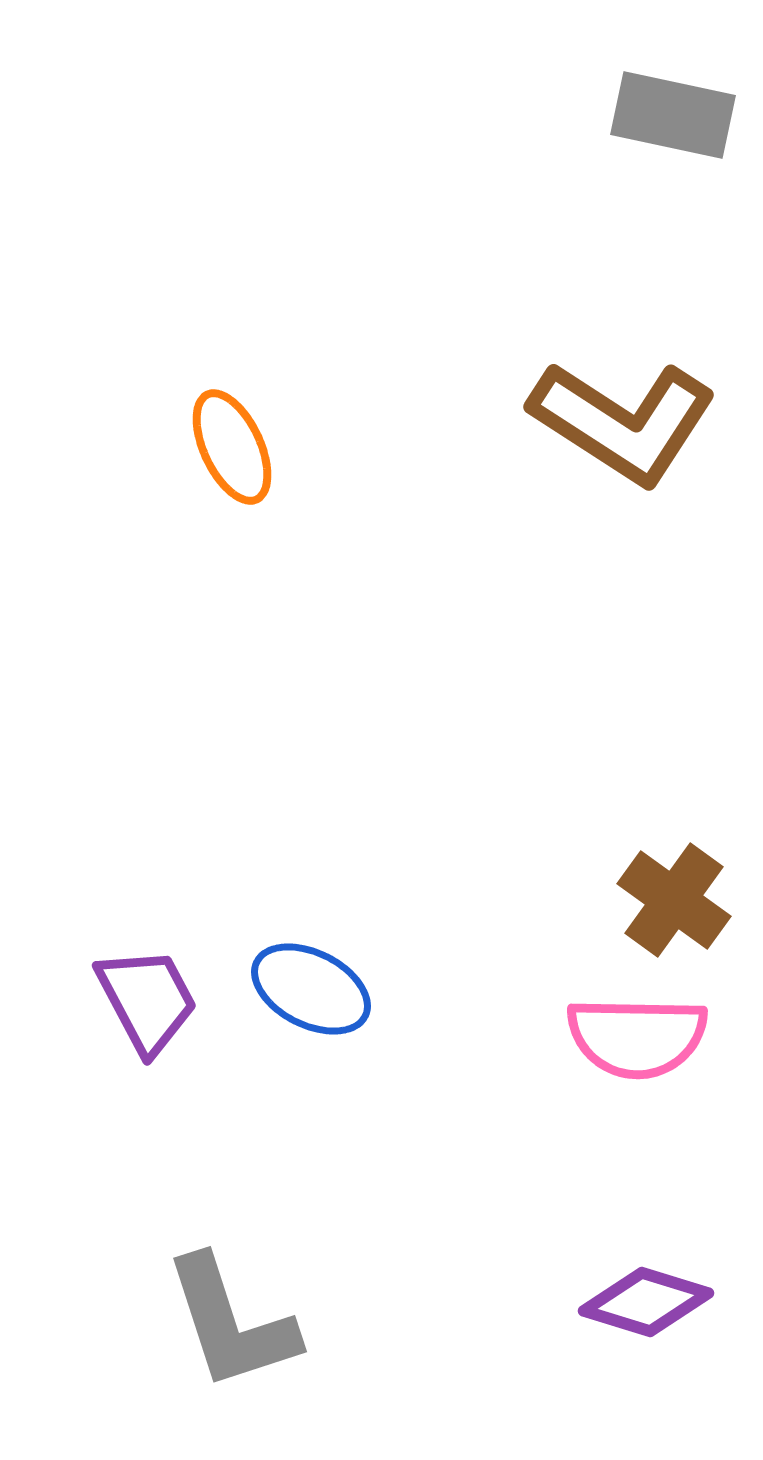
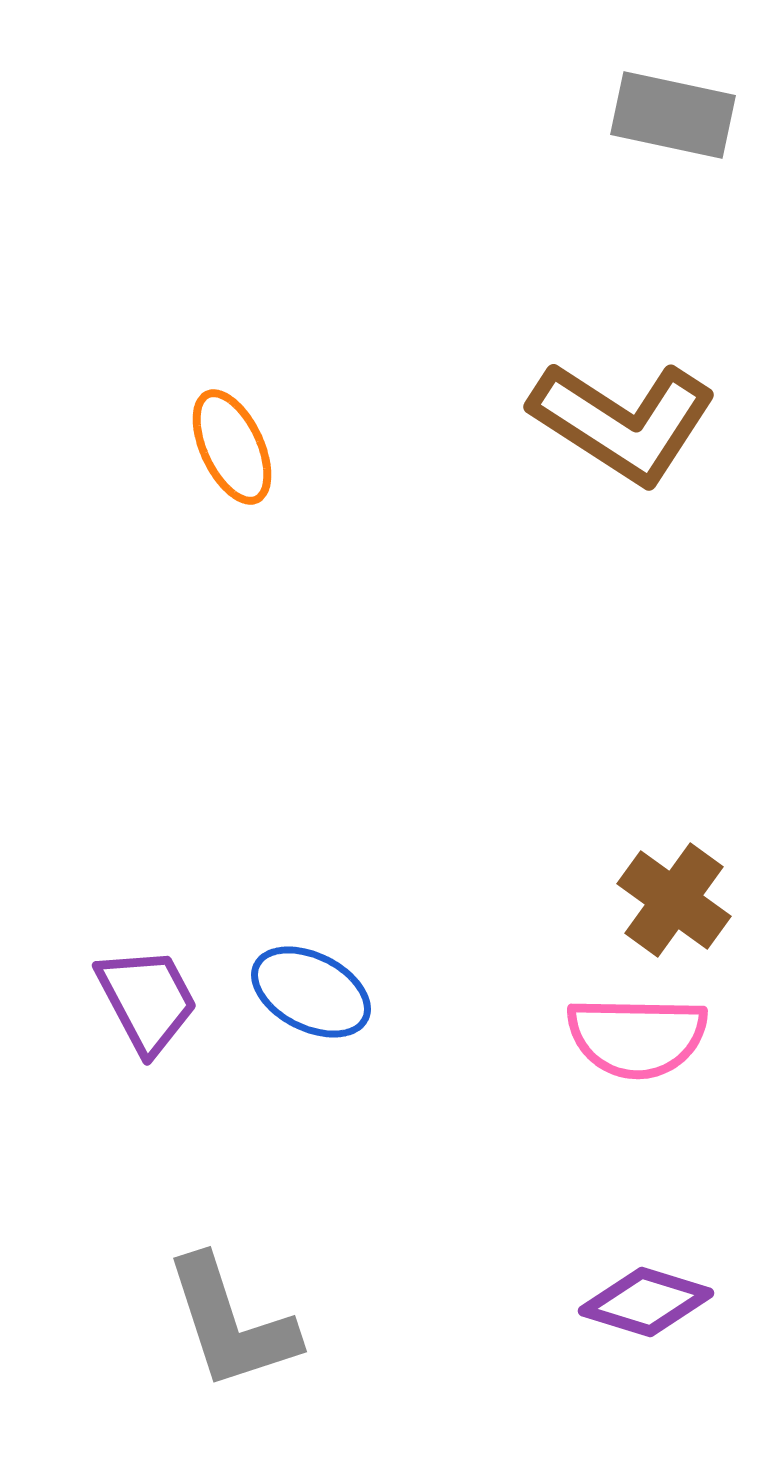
blue ellipse: moved 3 px down
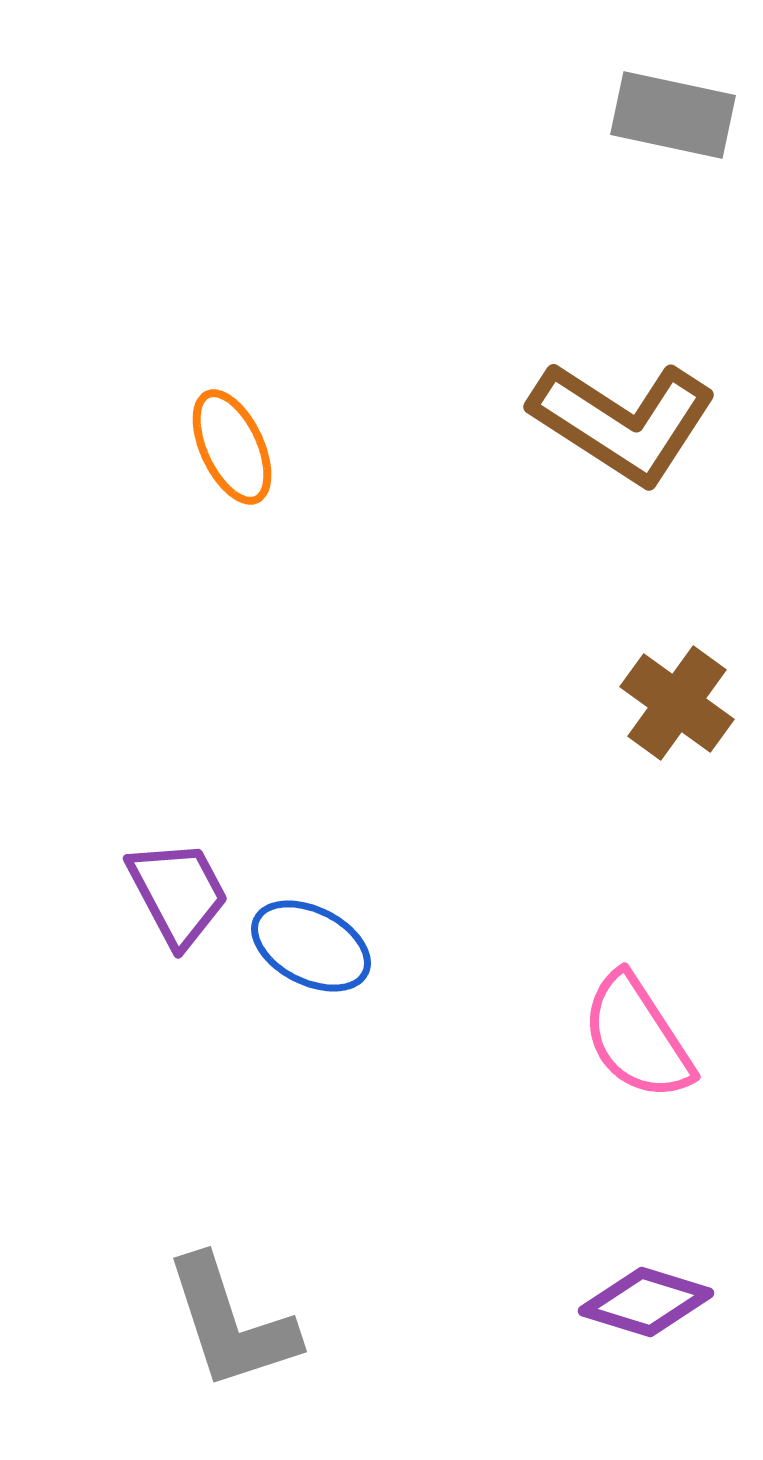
brown cross: moved 3 px right, 197 px up
blue ellipse: moved 46 px up
purple trapezoid: moved 31 px right, 107 px up
pink semicircle: rotated 56 degrees clockwise
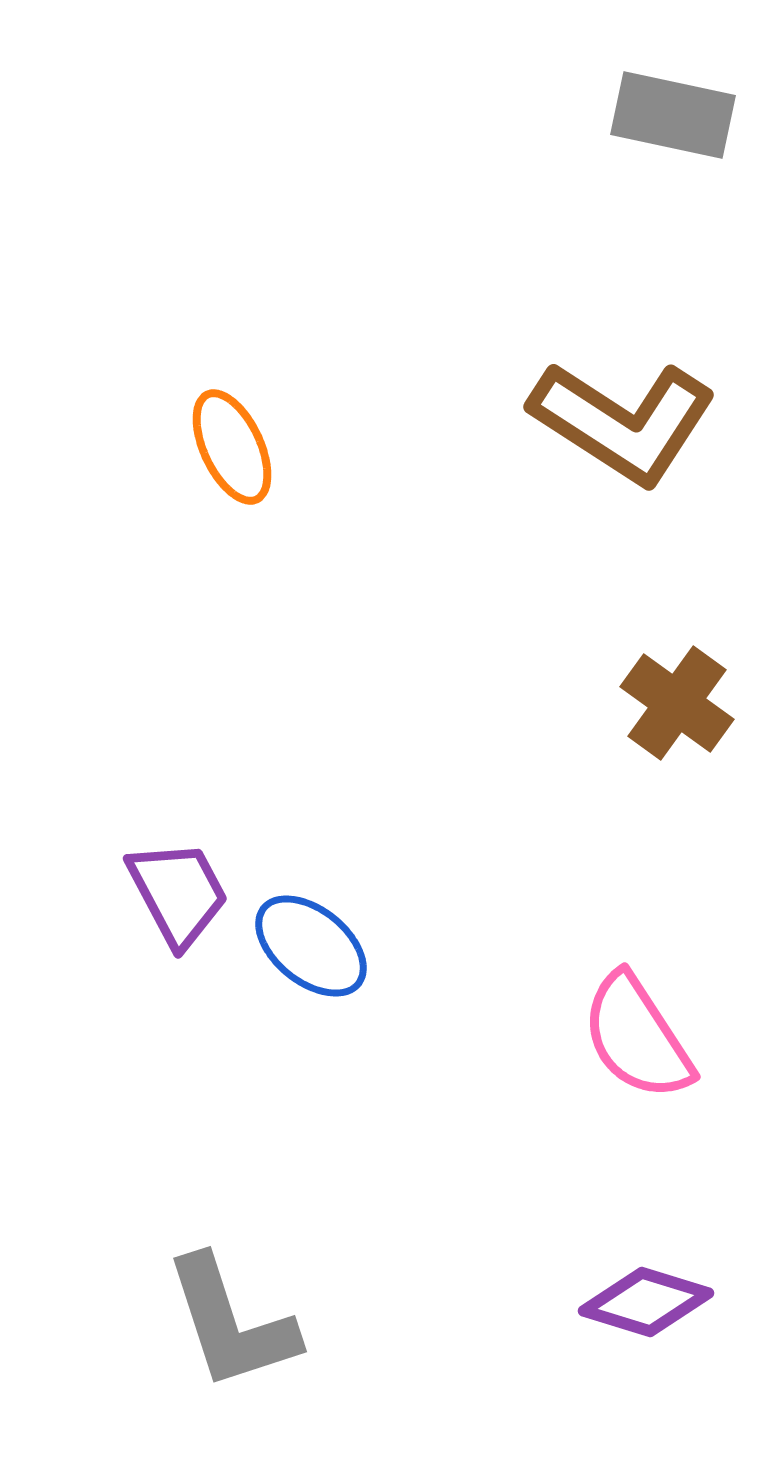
blue ellipse: rotated 12 degrees clockwise
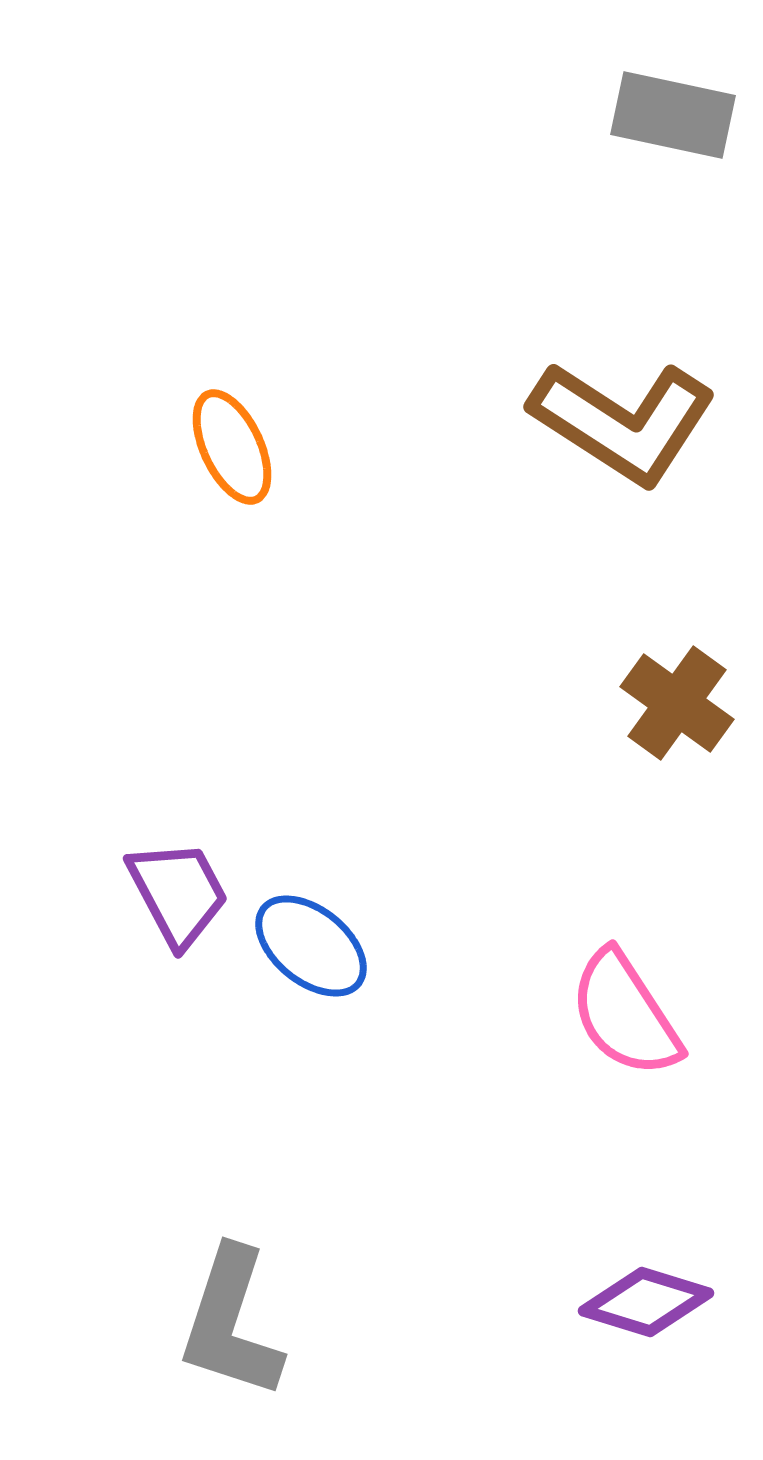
pink semicircle: moved 12 px left, 23 px up
gray L-shape: rotated 36 degrees clockwise
